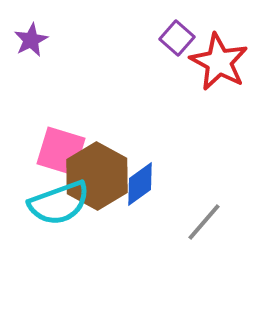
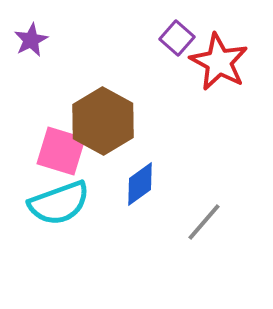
brown hexagon: moved 6 px right, 55 px up
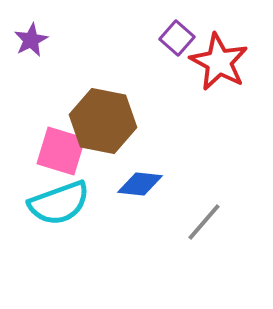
brown hexagon: rotated 18 degrees counterclockwise
blue diamond: rotated 42 degrees clockwise
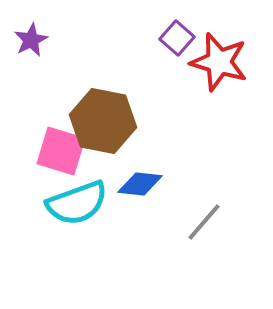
red star: rotated 12 degrees counterclockwise
cyan semicircle: moved 18 px right
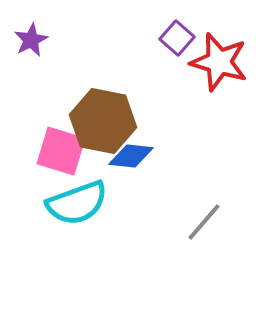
blue diamond: moved 9 px left, 28 px up
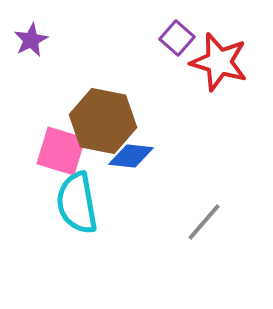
cyan semicircle: rotated 100 degrees clockwise
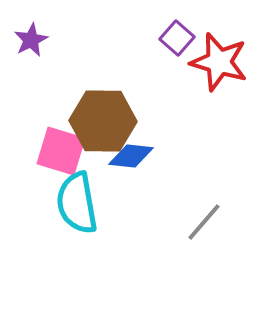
brown hexagon: rotated 10 degrees counterclockwise
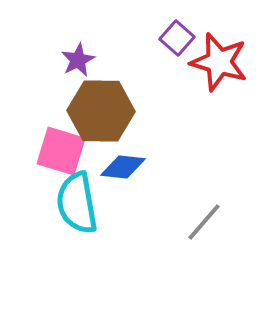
purple star: moved 47 px right, 20 px down
brown hexagon: moved 2 px left, 10 px up
blue diamond: moved 8 px left, 11 px down
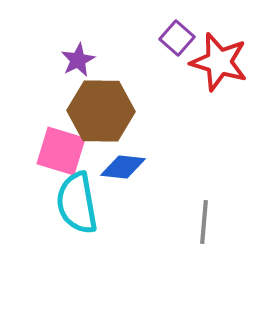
gray line: rotated 36 degrees counterclockwise
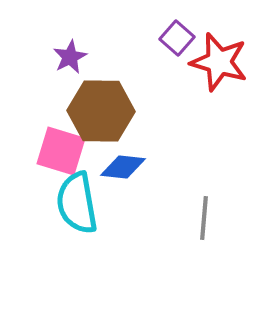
purple star: moved 8 px left, 3 px up
gray line: moved 4 px up
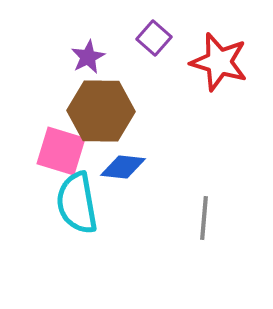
purple square: moved 23 px left
purple star: moved 18 px right
